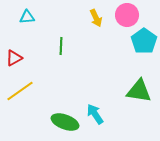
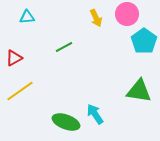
pink circle: moved 1 px up
green line: moved 3 px right, 1 px down; rotated 60 degrees clockwise
green ellipse: moved 1 px right
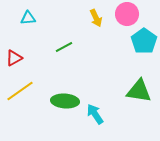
cyan triangle: moved 1 px right, 1 px down
green ellipse: moved 1 px left, 21 px up; rotated 16 degrees counterclockwise
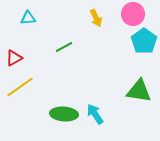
pink circle: moved 6 px right
yellow line: moved 4 px up
green ellipse: moved 1 px left, 13 px down
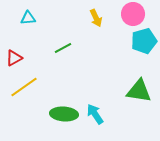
cyan pentagon: rotated 20 degrees clockwise
green line: moved 1 px left, 1 px down
yellow line: moved 4 px right
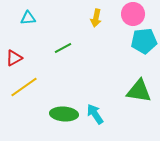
yellow arrow: rotated 36 degrees clockwise
cyan pentagon: rotated 10 degrees clockwise
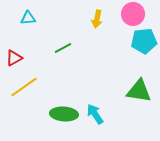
yellow arrow: moved 1 px right, 1 px down
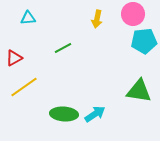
cyan arrow: rotated 90 degrees clockwise
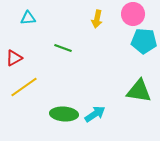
cyan pentagon: rotated 10 degrees clockwise
green line: rotated 48 degrees clockwise
